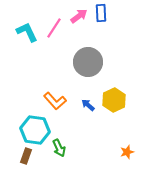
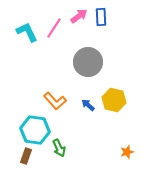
blue rectangle: moved 4 px down
yellow hexagon: rotated 20 degrees counterclockwise
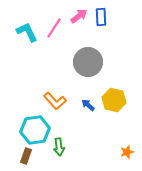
cyan hexagon: rotated 16 degrees counterclockwise
green arrow: moved 1 px up; rotated 18 degrees clockwise
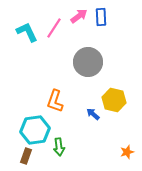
orange L-shape: rotated 60 degrees clockwise
blue arrow: moved 5 px right, 9 px down
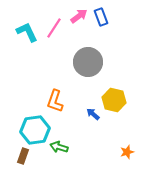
blue rectangle: rotated 18 degrees counterclockwise
green arrow: rotated 114 degrees clockwise
brown rectangle: moved 3 px left
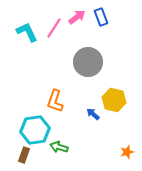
pink arrow: moved 2 px left, 1 px down
brown rectangle: moved 1 px right, 1 px up
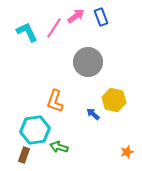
pink arrow: moved 1 px left, 1 px up
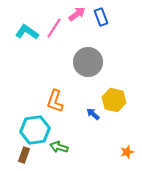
pink arrow: moved 1 px right, 2 px up
cyan L-shape: rotated 30 degrees counterclockwise
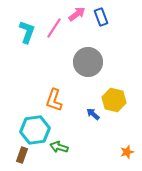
cyan L-shape: rotated 75 degrees clockwise
orange L-shape: moved 1 px left, 1 px up
brown rectangle: moved 2 px left
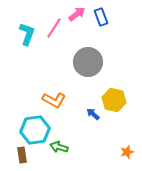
cyan L-shape: moved 2 px down
orange L-shape: rotated 80 degrees counterclockwise
brown rectangle: rotated 28 degrees counterclockwise
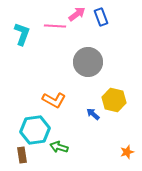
pink line: moved 1 px right, 2 px up; rotated 60 degrees clockwise
cyan L-shape: moved 5 px left
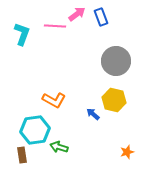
gray circle: moved 28 px right, 1 px up
